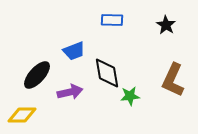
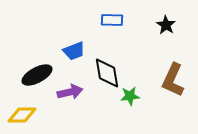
black ellipse: rotated 20 degrees clockwise
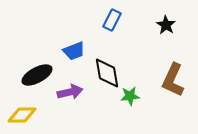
blue rectangle: rotated 65 degrees counterclockwise
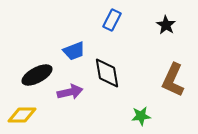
green star: moved 11 px right, 20 px down
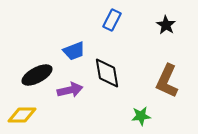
brown L-shape: moved 6 px left, 1 px down
purple arrow: moved 2 px up
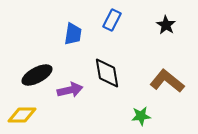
blue trapezoid: moved 1 px left, 17 px up; rotated 60 degrees counterclockwise
brown L-shape: rotated 104 degrees clockwise
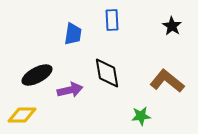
blue rectangle: rotated 30 degrees counterclockwise
black star: moved 6 px right, 1 px down
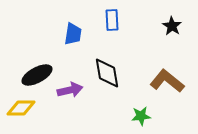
yellow diamond: moved 1 px left, 7 px up
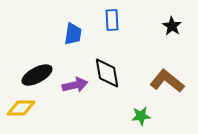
purple arrow: moved 5 px right, 5 px up
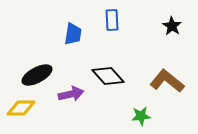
black diamond: moved 1 px right, 3 px down; rotated 32 degrees counterclockwise
purple arrow: moved 4 px left, 9 px down
